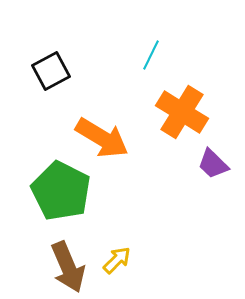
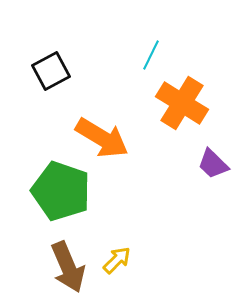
orange cross: moved 9 px up
green pentagon: rotated 8 degrees counterclockwise
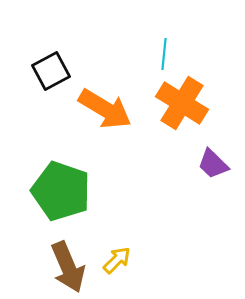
cyan line: moved 13 px right, 1 px up; rotated 20 degrees counterclockwise
orange arrow: moved 3 px right, 29 px up
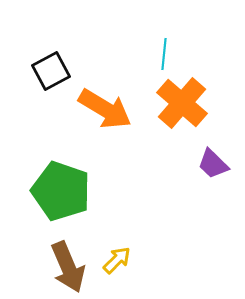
orange cross: rotated 9 degrees clockwise
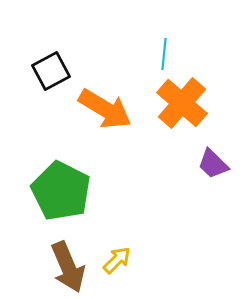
green pentagon: rotated 8 degrees clockwise
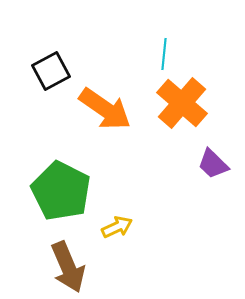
orange arrow: rotated 4 degrees clockwise
yellow arrow: moved 33 px up; rotated 20 degrees clockwise
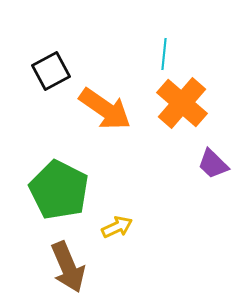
green pentagon: moved 2 px left, 1 px up
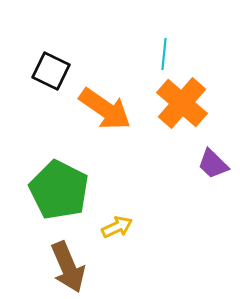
black square: rotated 36 degrees counterclockwise
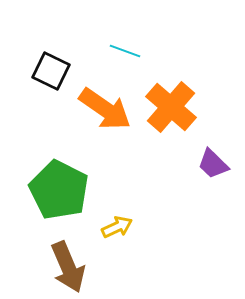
cyan line: moved 39 px left, 3 px up; rotated 76 degrees counterclockwise
orange cross: moved 11 px left, 4 px down
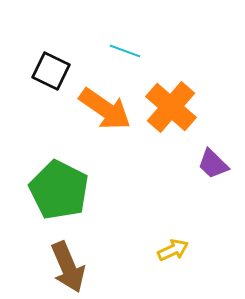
yellow arrow: moved 56 px right, 23 px down
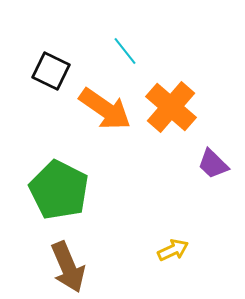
cyan line: rotated 32 degrees clockwise
